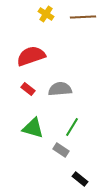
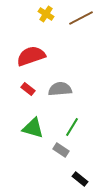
brown line: moved 2 px left, 1 px down; rotated 25 degrees counterclockwise
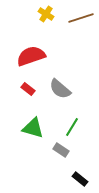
brown line: rotated 10 degrees clockwise
gray semicircle: rotated 135 degrees counterclockwise
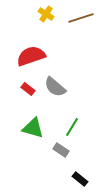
gray semicircle: moved 5 px left, 2 px up
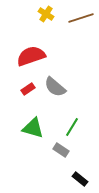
red rectangle: rotated 72 degrees counterclockwise
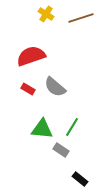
red rectangle: rotated 64 degrees clockwise
green triangle: moved 9 px right, 1 px down; rotated 10 degrees counterclockwise
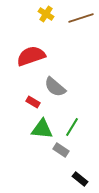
red rectangle: moved 5 px right, 13 px down
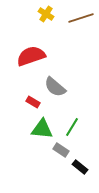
black rectangle: moved 12 px up
